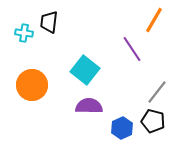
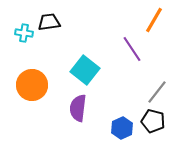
black trapezoid: rotated 75 degrees clockwise
purple semicircle: moved 11 px left, 2 px down; rotated 84 degrees counterclockwise
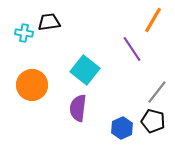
orange line: moved 1 px left
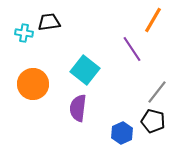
orange circle: moved 1 px right, 1 px up
blue hexagon: moved 5 px down
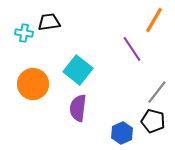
orange line: moved 1 px right
cyan square: moved 7 px left
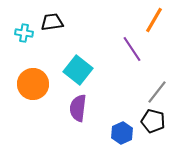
black trapezoid: moved 3 px right
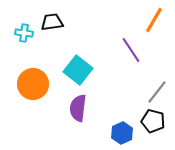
purple line: moved 1 px left, 1 px down
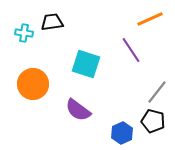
orange line: moved 4 px left, 1 px up; rotated 36 degrees clockwise
cyan square: moved 8 px right, 6 px up; rotated 20 degrees counterclockwise
purple semicircle: moved 2 px down; rotated 60 degrees counterclockwise
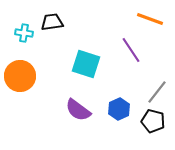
orange line: rotated 44 degrees clockwise
orange circle: moved 13 px left, 8 px up
blue hexagon: moved 3 px left, 24 px up
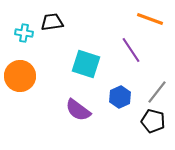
blue hexagon: moved 1 px right, 12 px up
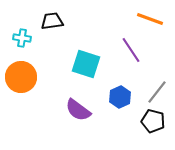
black trapezoid: moved 1 px up
cyan cross: moved 2 px left, 5 px down
orange circle: moved 1 px right, 1 px down
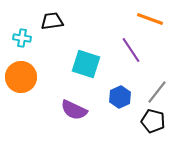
purple semicircle: moved 4 px left; rotated 12 degrees counterclockwise
